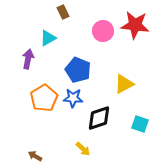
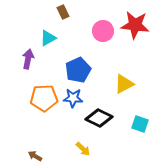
blue pentagon: rotated 25 degrees clockwise
orange pentagon: rotated 28 degrees clockwise
black diamond: rotated 44 degrees clockwise
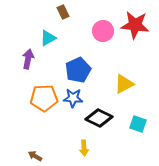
cyan square: moved 2 px left
yellow arrow: moved 1 px right, 1 px up; rotated 42 degrees clockwise
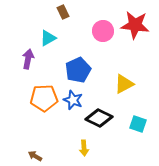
blue star: moved 2 px down; rotated 18 degrees clockwise
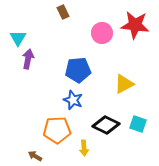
pink circle: moved 1 px left, 2 px down
cyan triangle: moved 30 px left; rotated 30 degrees counterclockwise
blue pentagon: rotated 20 degrees clockwise
orange pentagon: moved 13 px right, 32 px down
black diamond: moved 7 px right, 7 px down
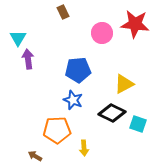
red star: moved 1 px up
purple arrow: rotated 18 degrees counterclockwise
black diamond: moved 6 px right, 12 px up
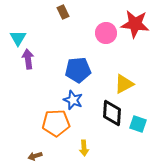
pink circle: moved 4 px right
black diamond: rotated 68 degrees clockwise
orange pentagon: moved 1 px left, 7 px up
brown arrow: rotated 48 degrees counterclockwise
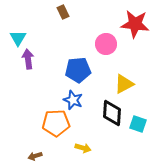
pink circle: moved 11 px down
yellow arrow: moved 1 px left; rotated 70 degrees counterclockwise
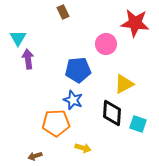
red star: moved 1 px up
